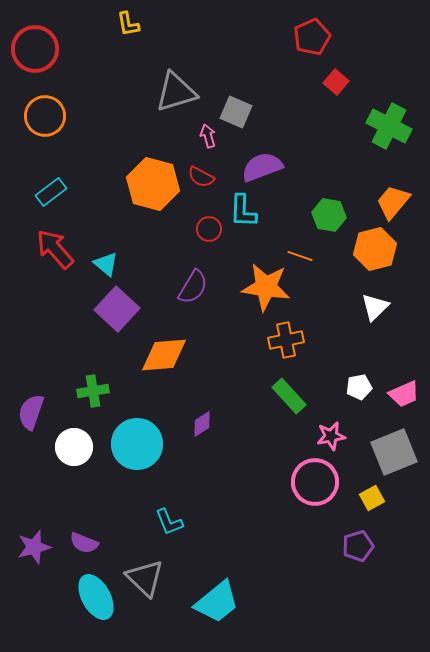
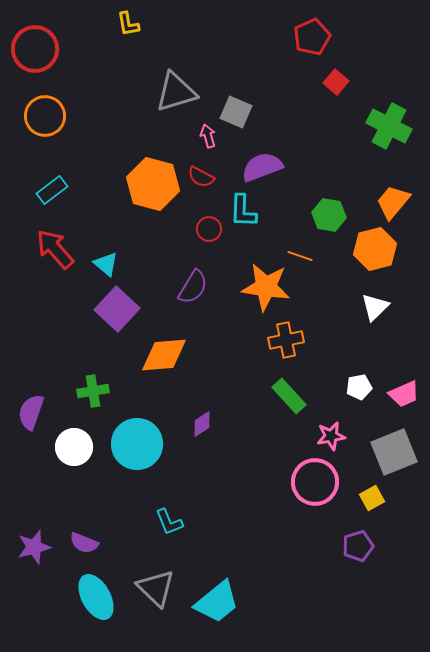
cyan rectangle at (51, 192): moved 1 px right, 2 px up
gray triangle at (145, 578): moved 11 px right, 10 px down
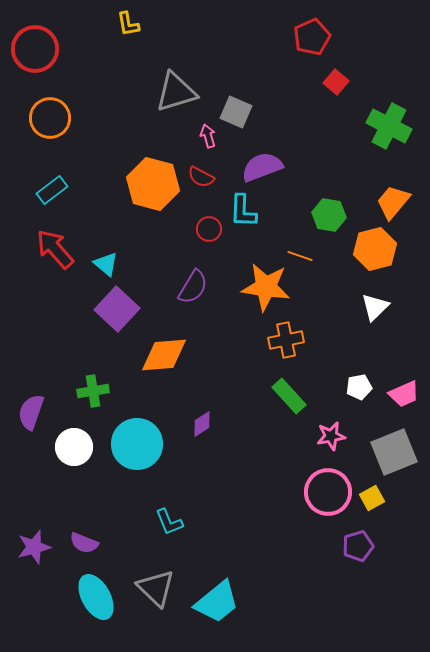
orange circle at (45, 116): moved 5 px right, 2 px down
pink circle at (315, 482): moved 13 px right, 10 px down
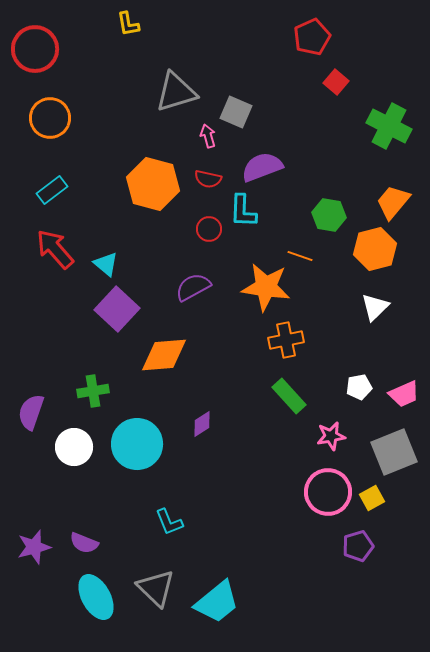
red semicircle at (201, 177): moved 7 px right, 2 px down; rotated 16 degrees counterclockwise
purple semicircle at (193, 287): rotated 150 degrees counterclockwise
